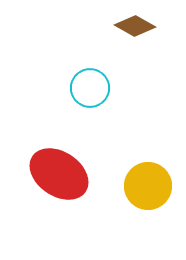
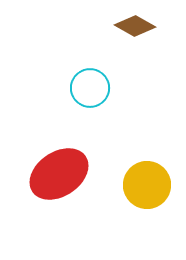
red ellipse: rotated 68 degrees counterclockwise
yellow circle: moved 1 px left, 1 px up
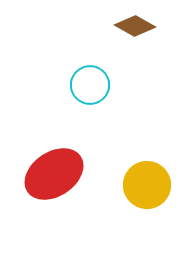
cyan circle: moved 3 px up
red ellipse: moved 5 px left
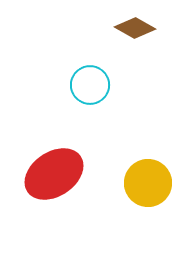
brown diamond: moved 2 px down
yellow circle: moved 1 px right, 2 px up
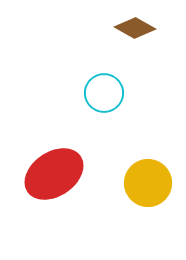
cyan circle: moved 14 px right, 8 px down
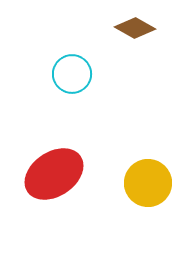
cyan circle: moved 32 px left, 19 px up
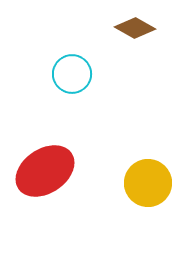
red ellipse: moved 9 px left, 3 px up
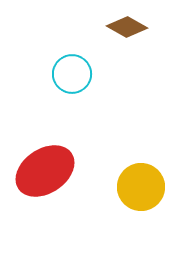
brown diamond: moved 8 px left, 1 px up
yellow circle: moved 7 px left, 4 px down
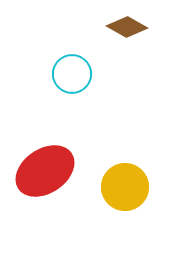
yellow circle: moved 16 px left
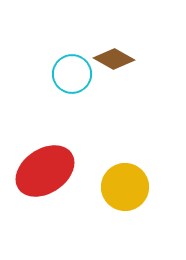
brown diamond: moved 13 px left, 32 px down
